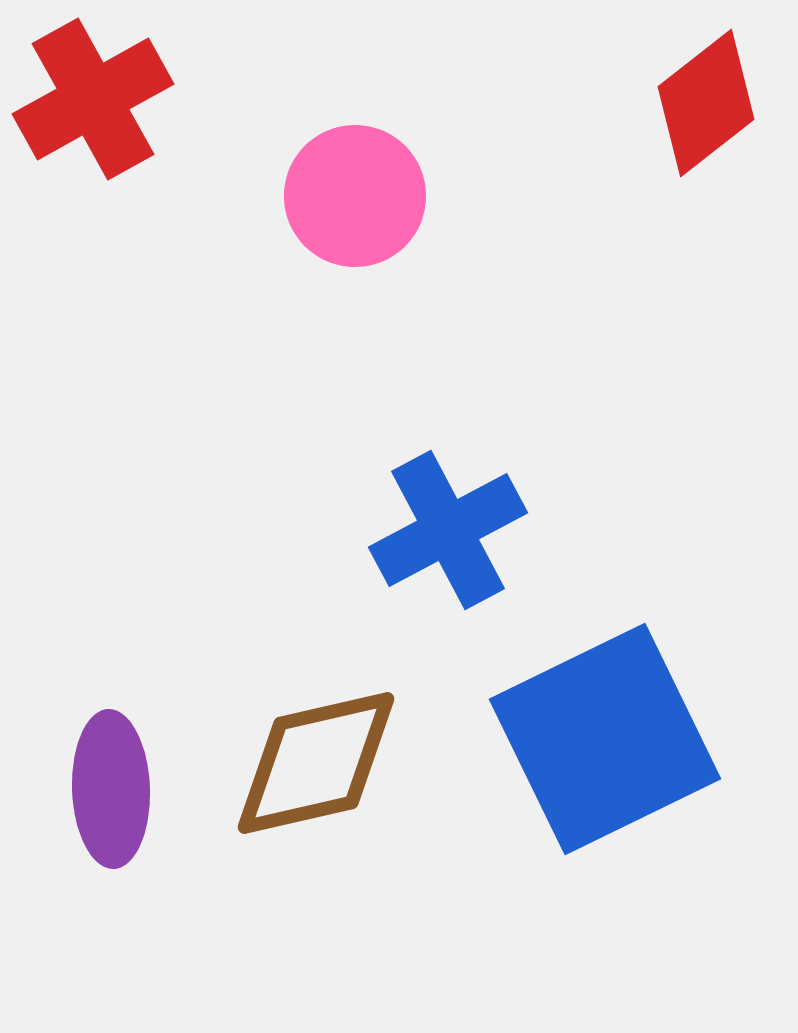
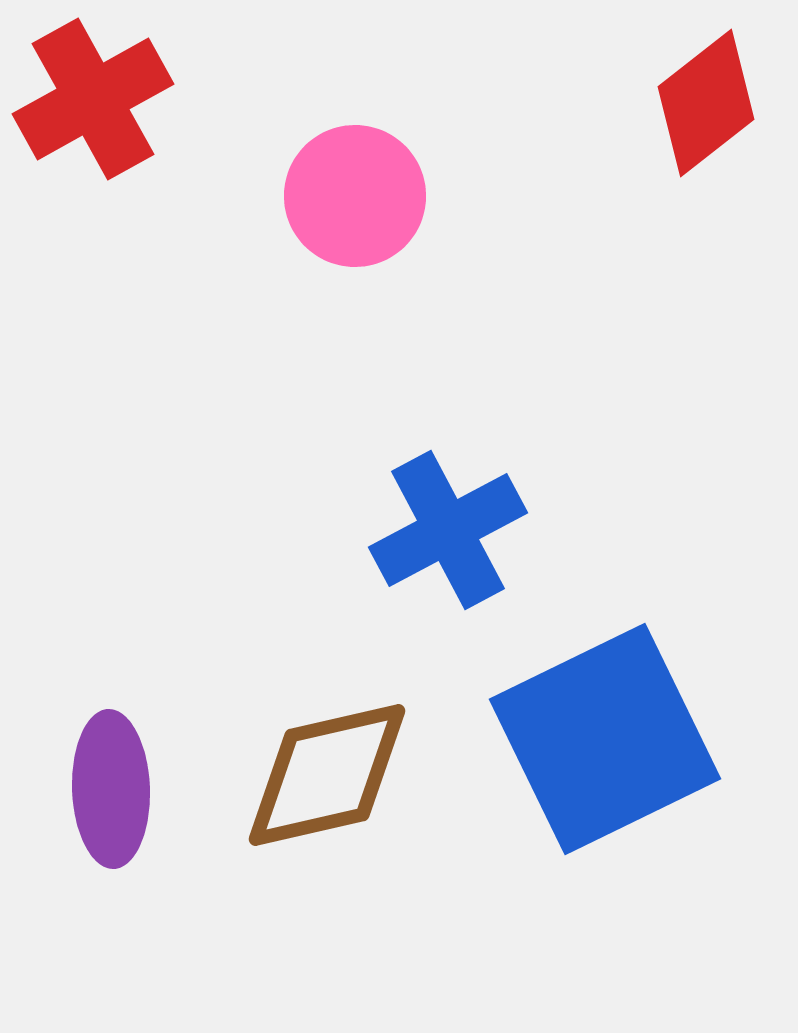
brown diamond: moved 11 px right, 12 px down
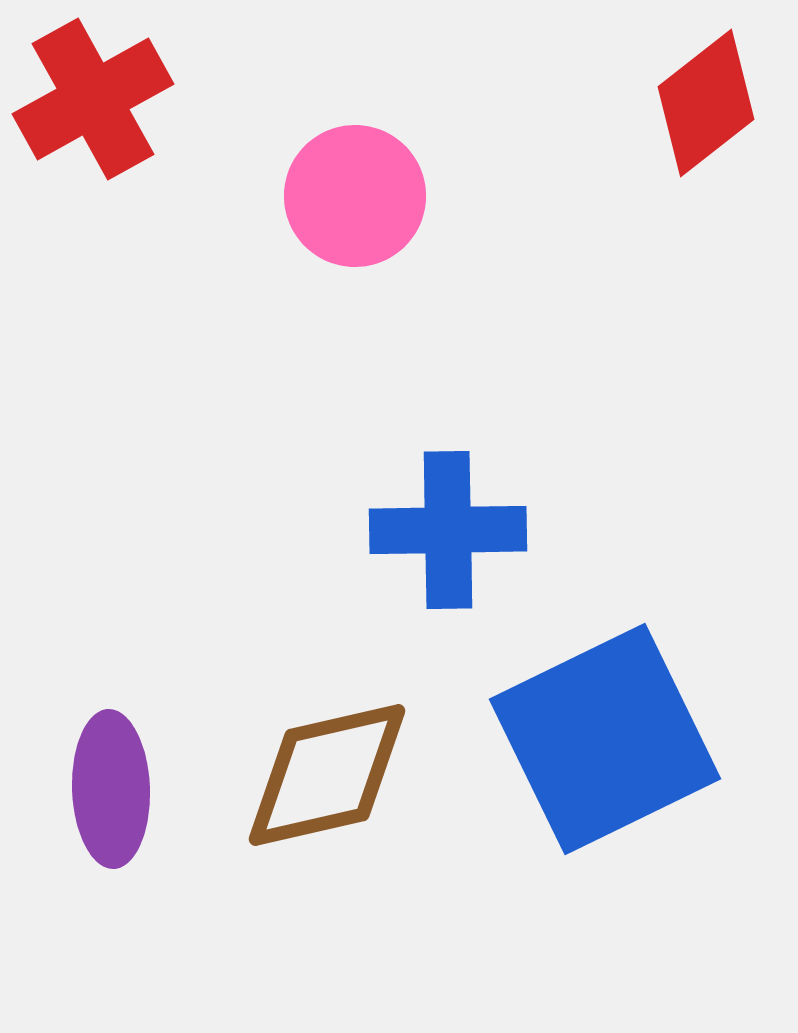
blue cross: rotated 27 degrees clockwise
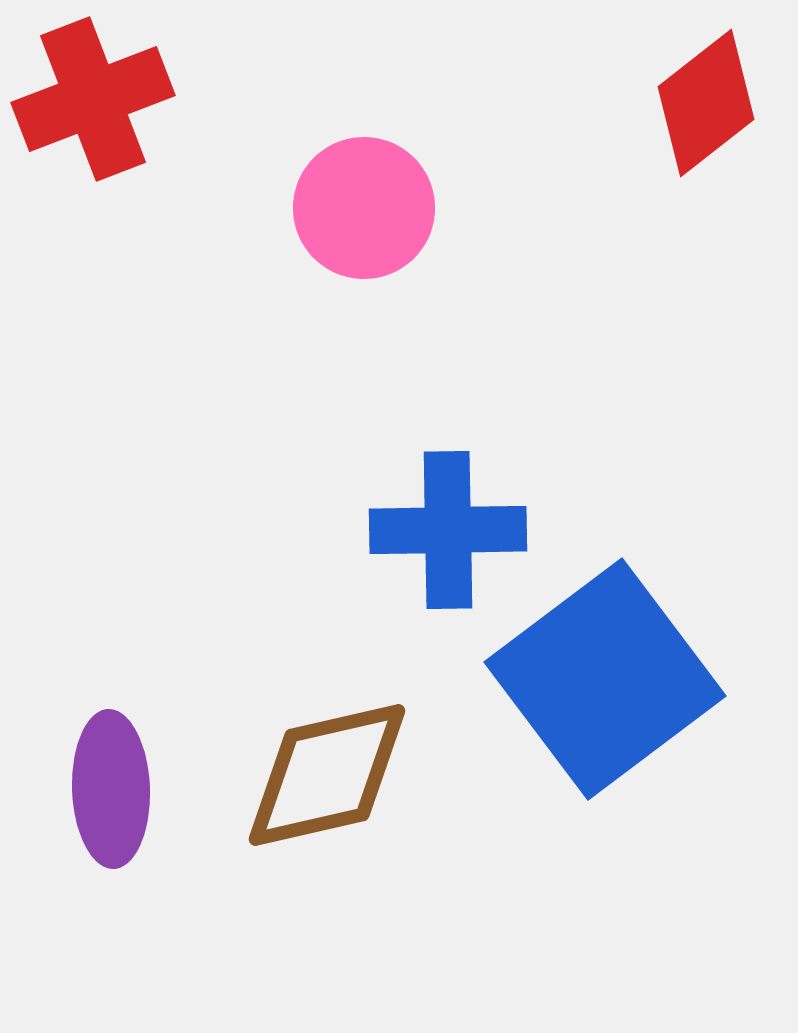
red cross: rotated 8 degrees clockwise
pink circle: moved 9 px right, 12 px down
blue square: moved 60 px up; rotated 11 degrees counterclockwise
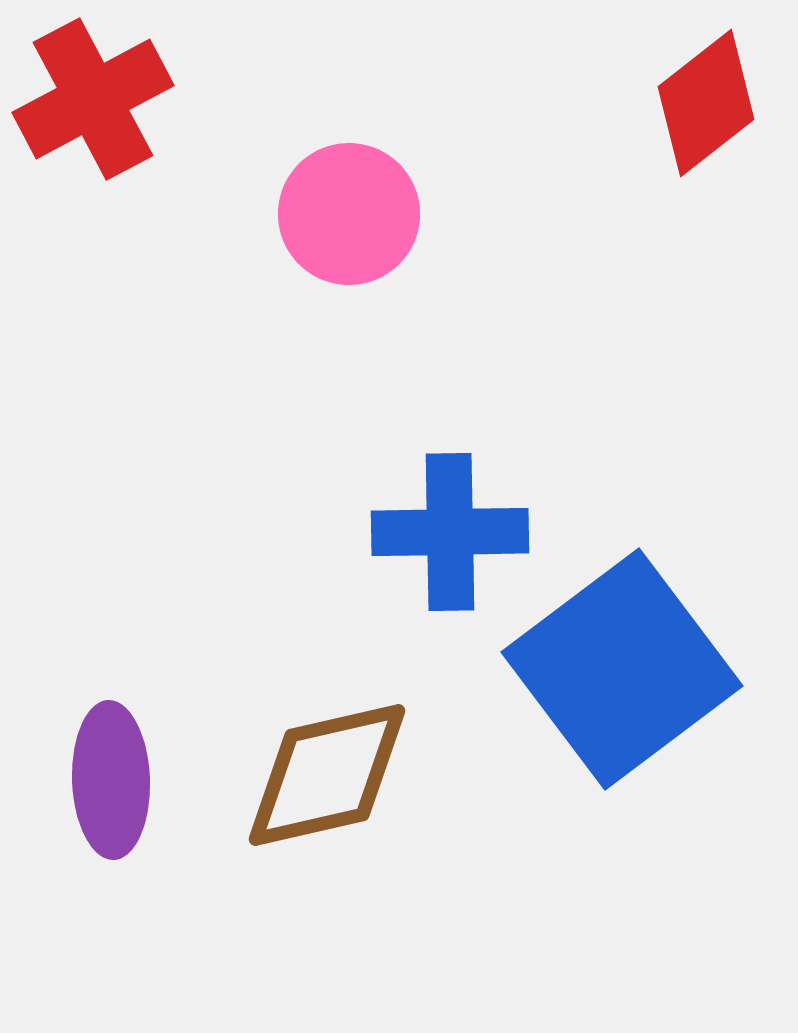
red cross: rotated 7 degrees counterclockwise
pink circle: moved 15 px left, 6 px down
blue cross: moved 2 px right, 2 px down
blue square: moved 17 px right, 10 px up
purple ellipse: moved 9 px up
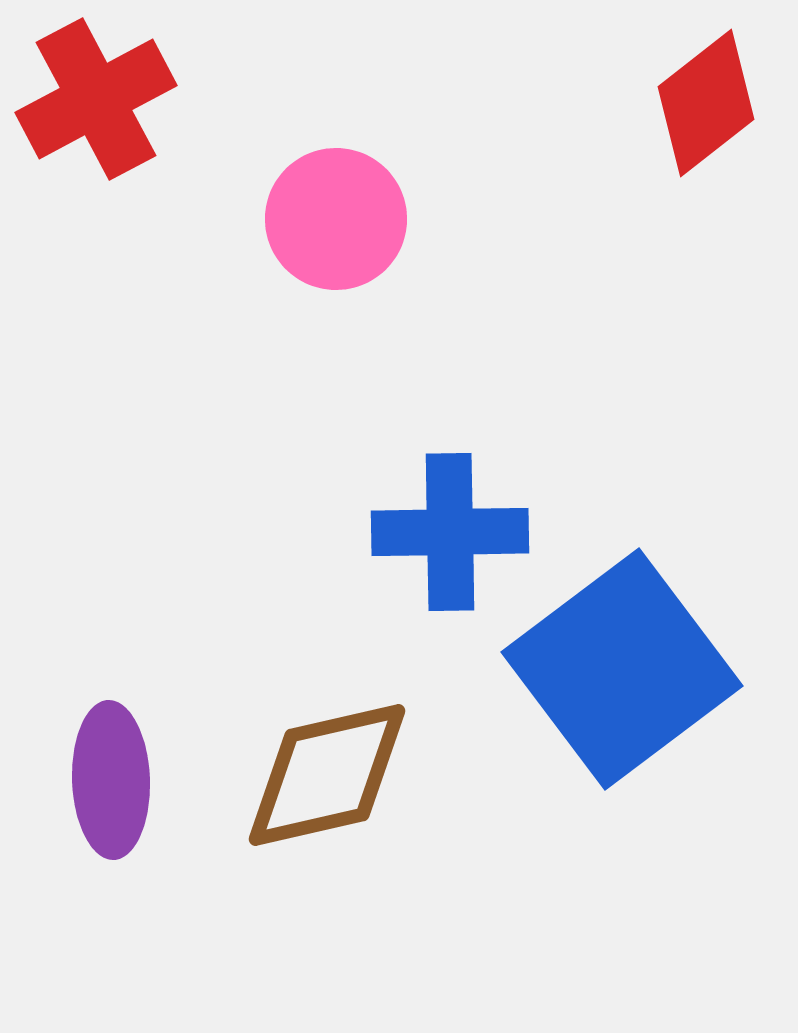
red cross: moved 3 px right
pink circle: moved 13 px left, 5 px down
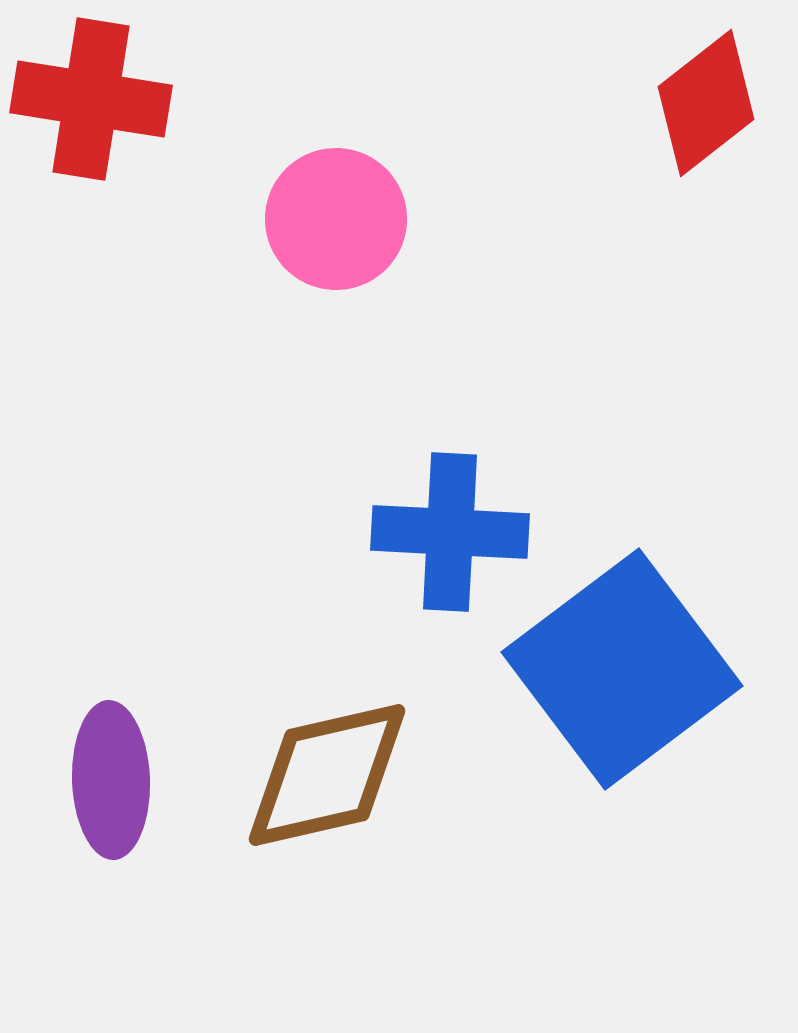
red cross: moved 5 px left; rotated 37 degrees clockwise
blue cross: rotated 4 degrees clockwise
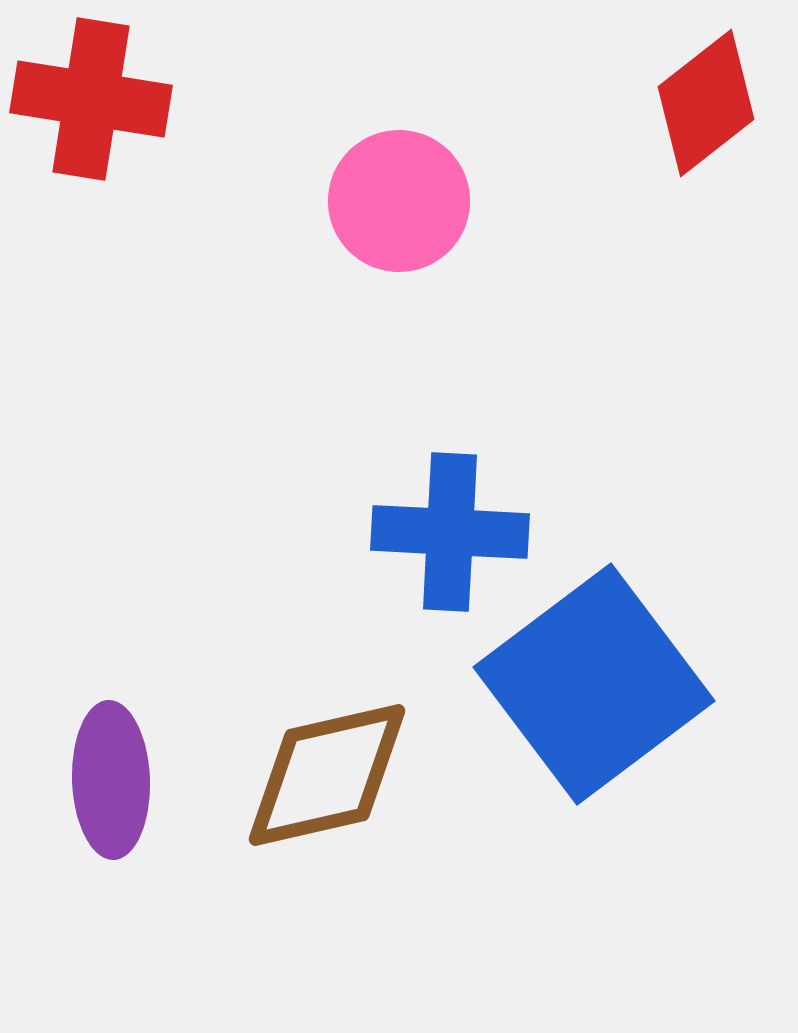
pink circle: moved 63 px right, 18 px up
blue square: moved 28 px left, 15 px down
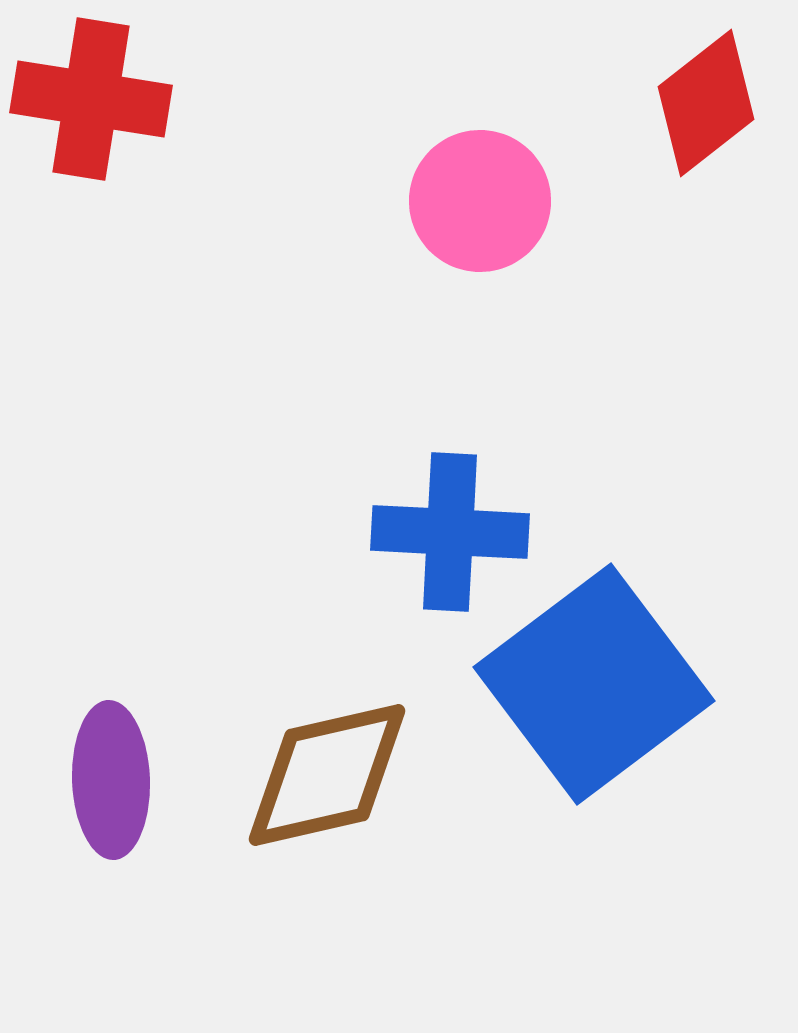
pink circle: moved 81 px right
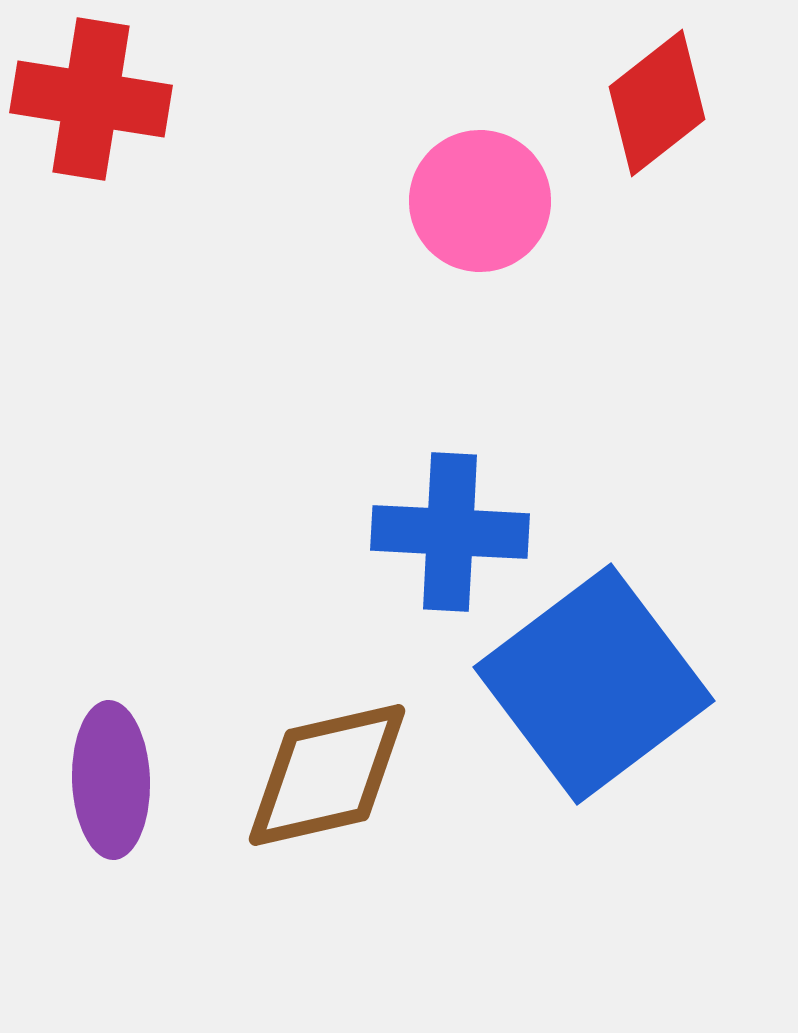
red diamond: moved 49 px left
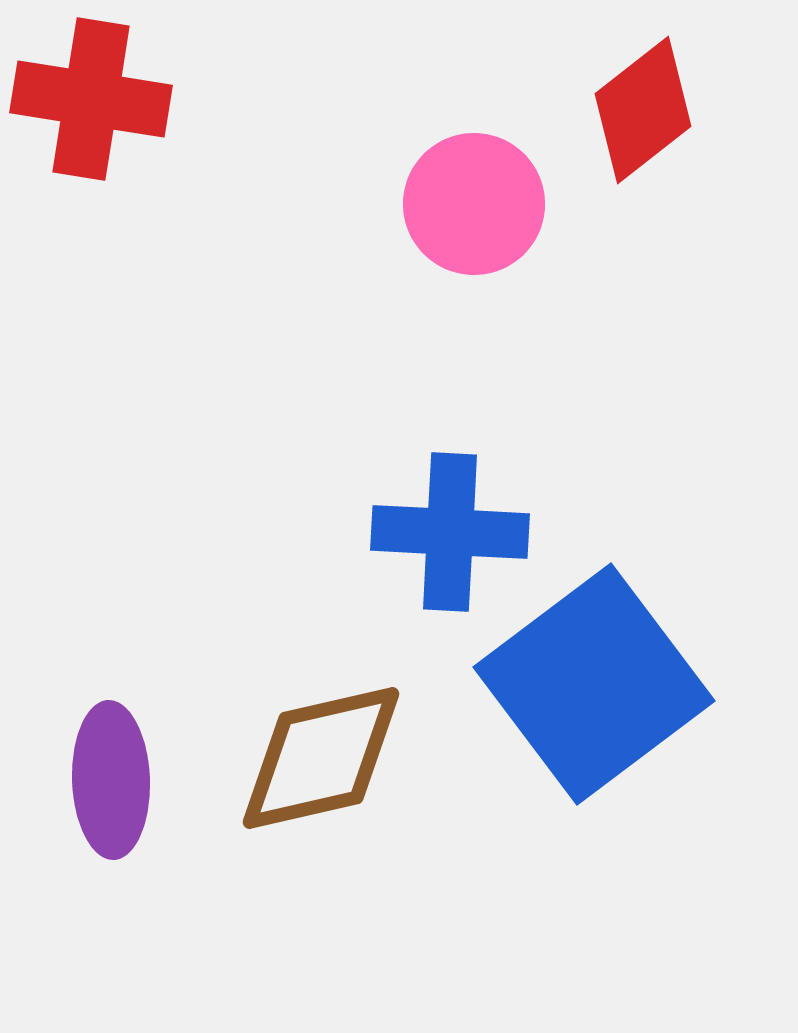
red diamond: moved 14 px left, 7 px down
pink circle: moved 6 px left, 3 px down
brown diamond: moved 6 px left, 17 px up
